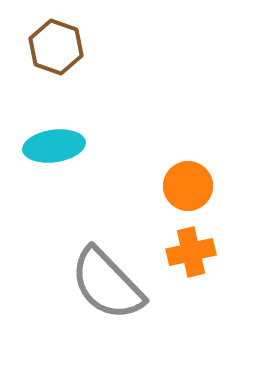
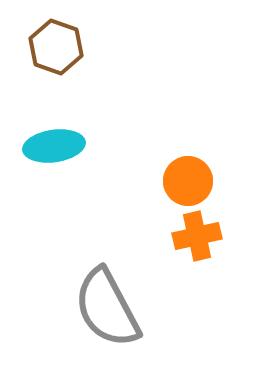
orange circle: moved 5 px up
orange cross: moved 6 px right, 16 px up
gray semicircle: moved 24 px down; rotated 16 degrees clockwise
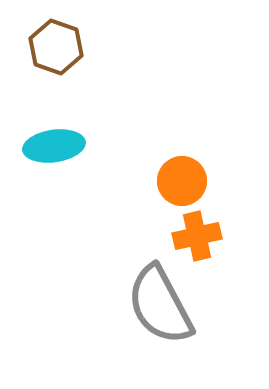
orange circle: moved 6 px left
gray semicircle: moved 53 px right, 3 px up
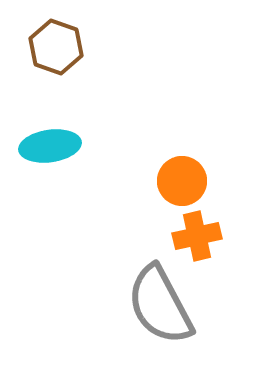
cyan ellipse: moved 4 px left
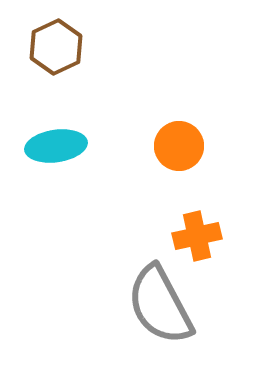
brown hexagon: rotated 16 degrees clockwise
cyan ellipse: moved 6 px right
orange circle: moved 3 px left, 35 px up
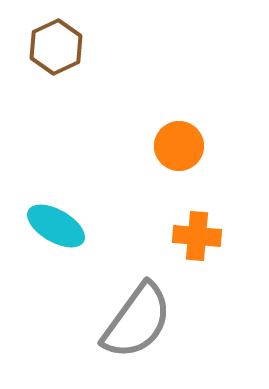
cyan ellipse: moved 80 px down; rotated 38 degrees clockwise
orange cross: rotated 18 degrees clockwise
gray semicircle: moved 23 px left, 16 px down; rotated 116 degrees counterclockwise
